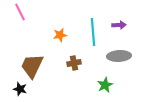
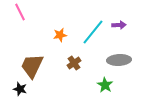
cyan line: rotated 44 degrees clockwise
gray ellipse: moved 4 px down
brown cross: rotated 24 degrees counterclockwise
green star: rotated 14 degrees counterclockwise
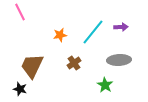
purple arrow: moved 2 px right, 2 px down
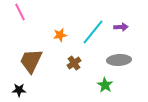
brown trapezoid: moved 1 px left, 5 px up
black star: moved 1 px left, 1 px down; rotated 16 degrees counterclockwise
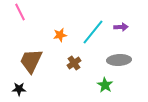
black star: moved 1 px up
